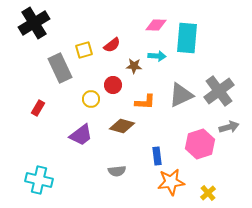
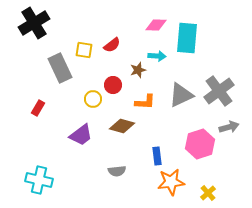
yellow square: rotated 24 degrees clockwise
brown star: moved 4 px right, 4 px down; rotated 21 degrees counterclockwise
yellow circle: moved 2 px right
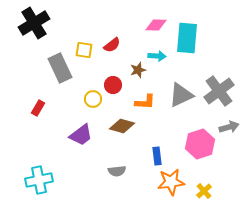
cyan cross: rotated 24 degrees counterclockwise
yellow cross: moved 4 px left, 2 px up
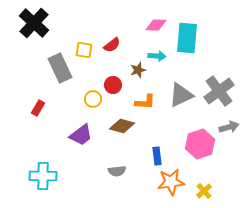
black cross: rotated 16 degrees counterclockwise
cyan cross: moved 4 px right, 4 px up; rotated 12 degrees clockwise
